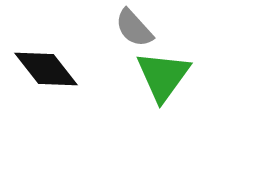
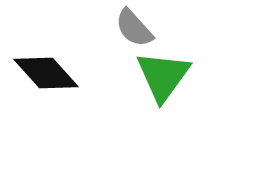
black diamond: moved 4 px down; rotated 4 degrees counterclockwise
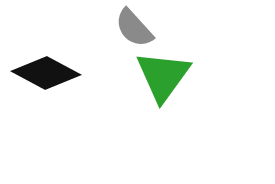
black diamond: rotated 20 degrees counterclockwise
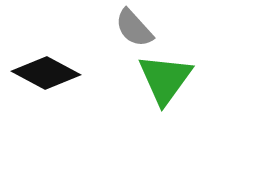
green triangle: moved 2 px right, 3 px down
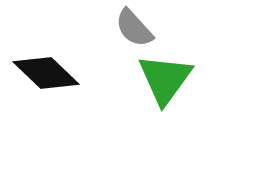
black diamond: rotated 16 degrees clockwise
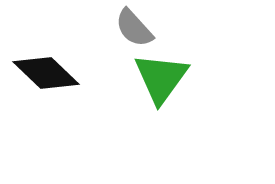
green triangle: moved 4 px left, 1 px up
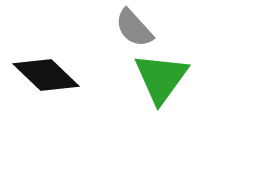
black diamond: moved 2 px down
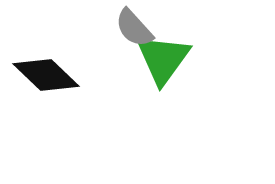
green triangle: moved 2 px right, 19 px up
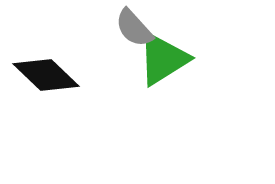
green triangle: rotated 22 degrees clockwise
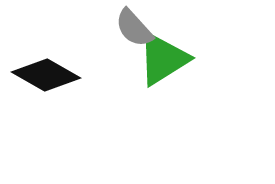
black diamond: rotated 14 degrees counterclockwise
